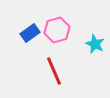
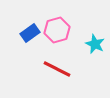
red line: moved 3 px right, 2 px up; rotated 40 degrees counterclockwise
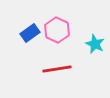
pink hexagon: rotated 20 degrees counterclockwise
red line: rotated 36 degrees counterclockwise
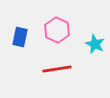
blue rectangle: moved 10 px left, 4 px down; rotated 42 degrees counterclockwise
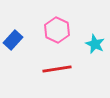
blue rectangle: moved 7 px left, 3 px down; rotated 30 degrees clockwise
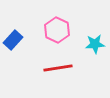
cyan star: rotated 30 degrees counterclockwise
red line: moved 1 px right, 1 px up
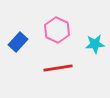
blue rectangle: moved 5 px right, 2 px down
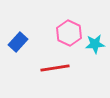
pink hexagon: moved 12 px right, 3 px down
red line: moved 3 px left
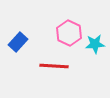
red line: moved 1 px left, 2 px up; rotated 12 degrees clockwise
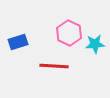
blue rectangle: rotated 30 degrees clockwise
